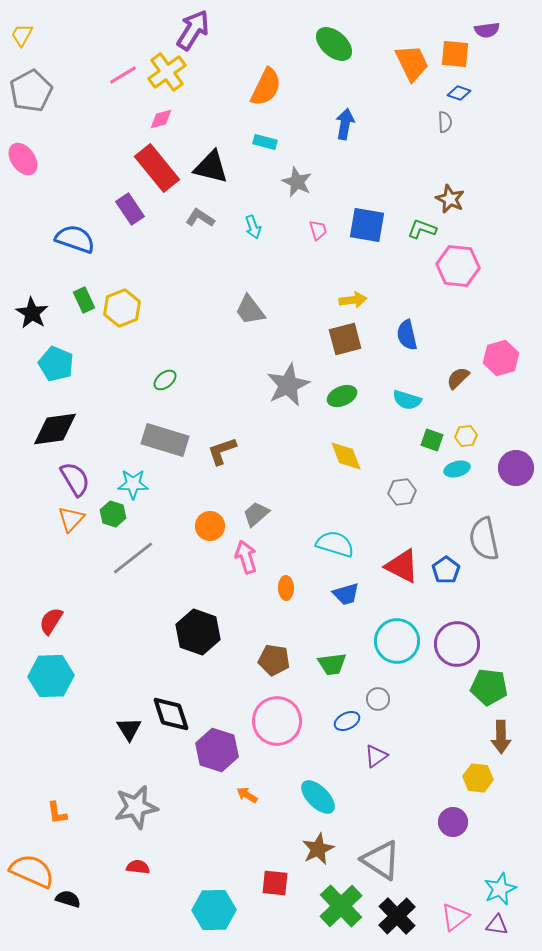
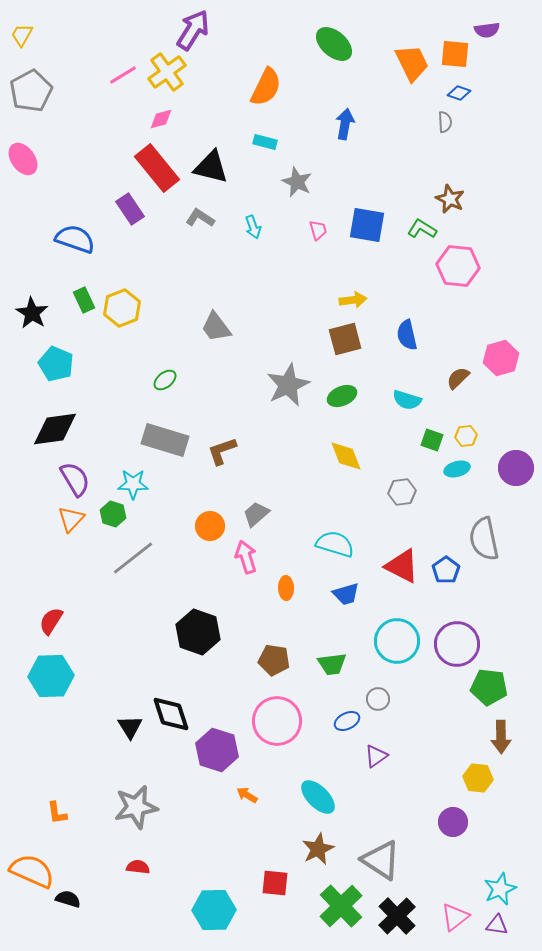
green L-shape at (422, 229): rotated 12 degrees clockwise
gray trapezoid at (250, 310): moved 34 px left, 17 px down
black triangle at (129, 729): moved 1 px right, 2 px up
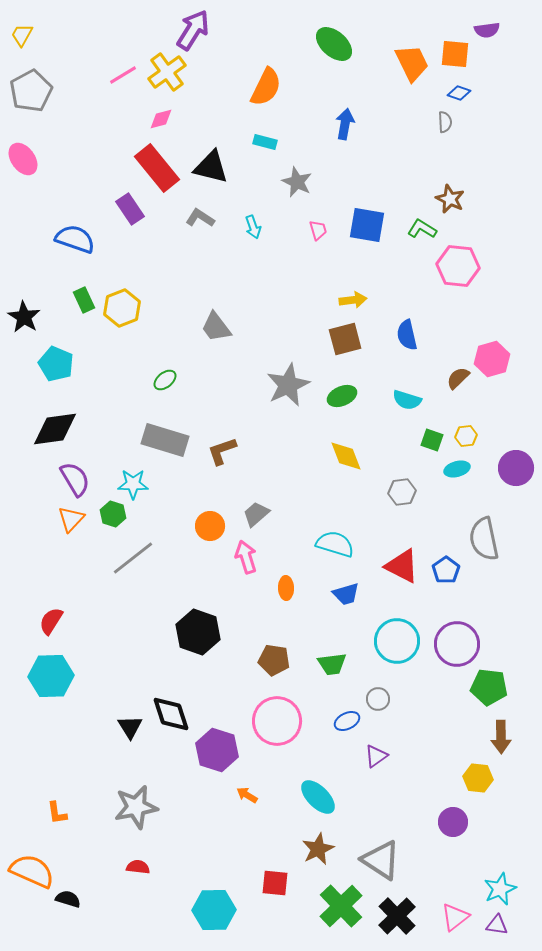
black star at (32, 313): moved 8 px left, 4 px down
pink hexagon at (501, 358): moved 9 px left, 1 px down
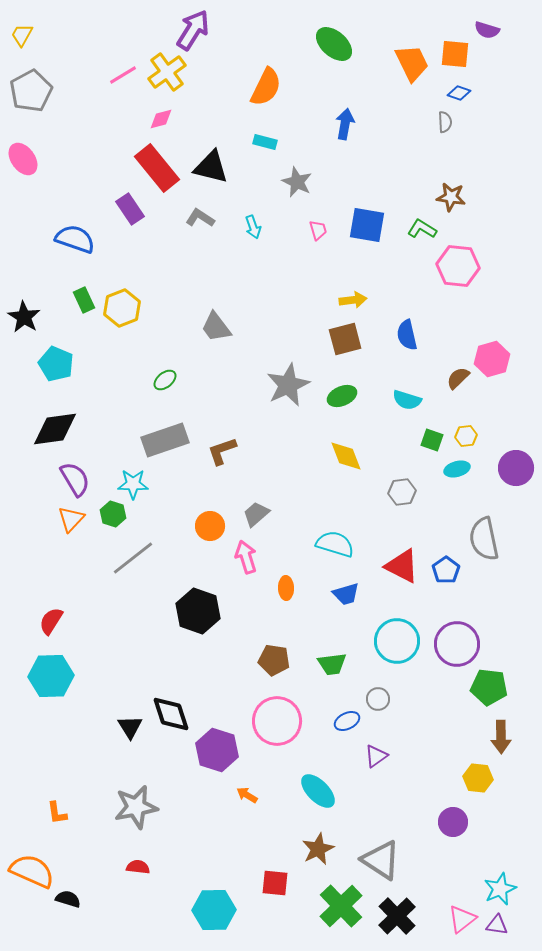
purple semicircle at (487, 30): rotated 25 degrees clockwise
brown star at (450, 199): moved 1 px right, 2 px up; rotated 16 degrees counterclockwise
gray rectangle at (165, 440): rotated 36 degrees counterclockwise
black hexagon at (198, 632): moved 21 px up
cyan ellipse at (318, 797): moved 6 px up
pink triangle at (455, 917): moved 7 px right, 2 px down
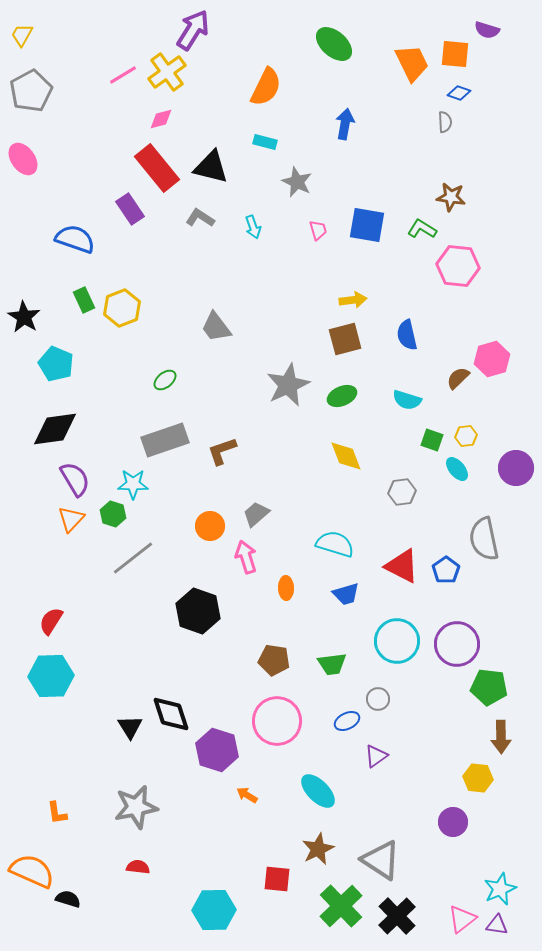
cyan ellipse at (457, 469): rotated 65 degrees clockwise
red square at (275, 883): moved 2 px right, 4 px up
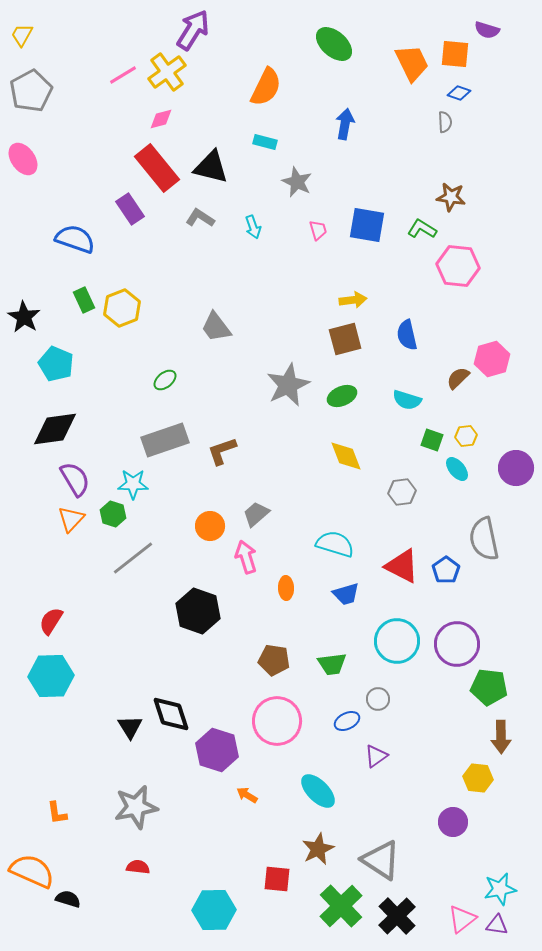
cyan star at (500, 889): rotated 12 degrees clockwise
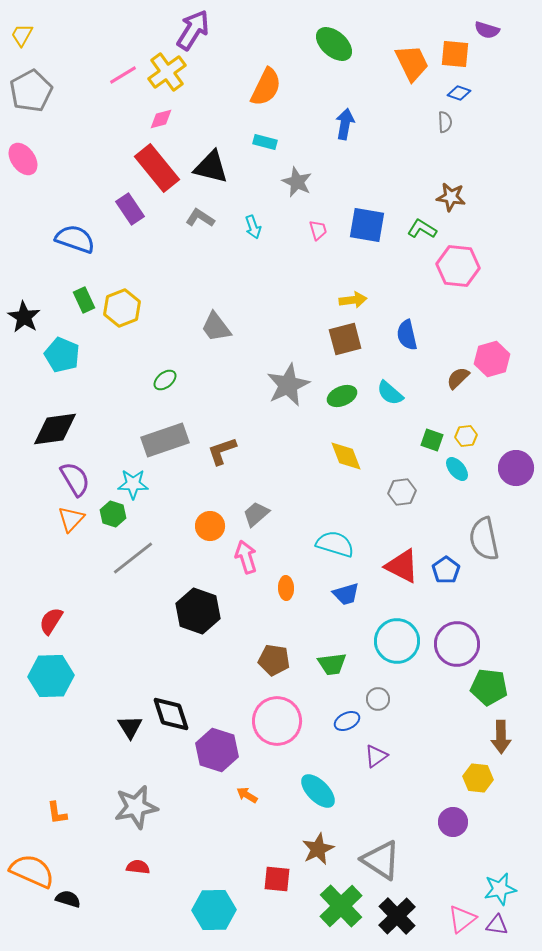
cyan pentagon at (56, 364): moved 6 px right, 9 px up
cyan semicircle at (407, 400): moved 17 px left, 7 px up; rotated 24 degrees clockwise
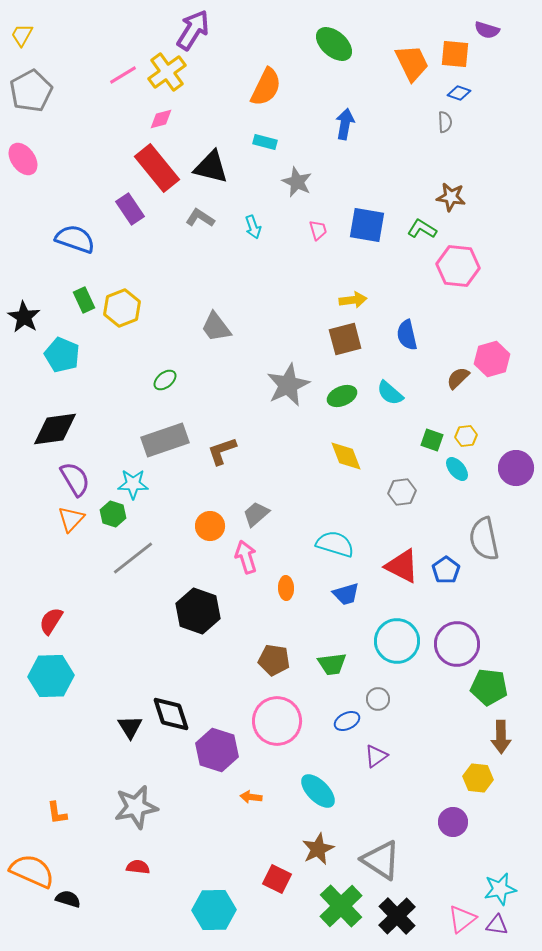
orange arrow at (247, 795): moved 4 px right, 2 px down; rotated 25 degrees counterclockwise
red square at (277, 879): rotated 20 degrees clockwise
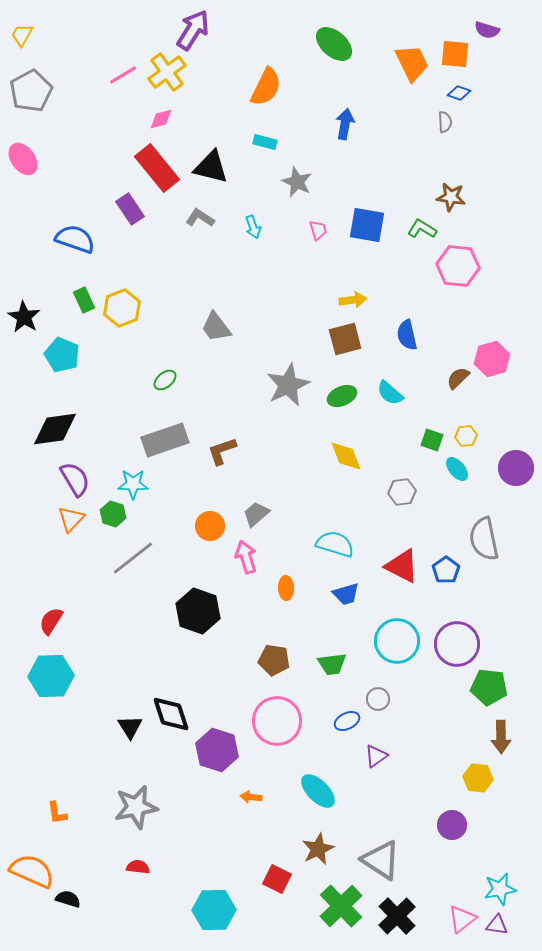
purple circle at (453, 822): moved 1 px left, 3 px down
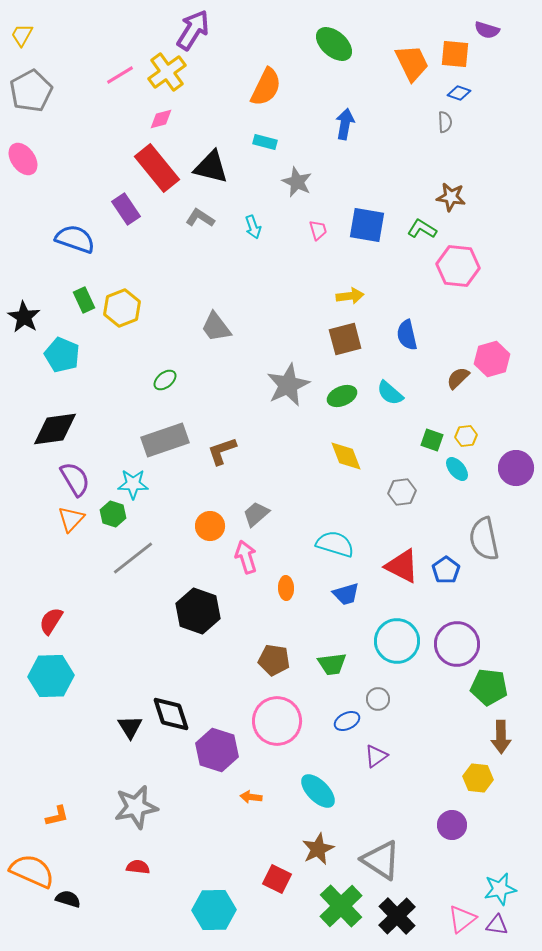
pink line at (123, 75): moved 3 px left
purple rectangle at (130, 209): moved 4 px left
yellow arrow at (353, 300): moved 3 px left, 4 px up
orange L-shape at (57, 813): moved 3 px down; rotated 95 degrees counterclockwise
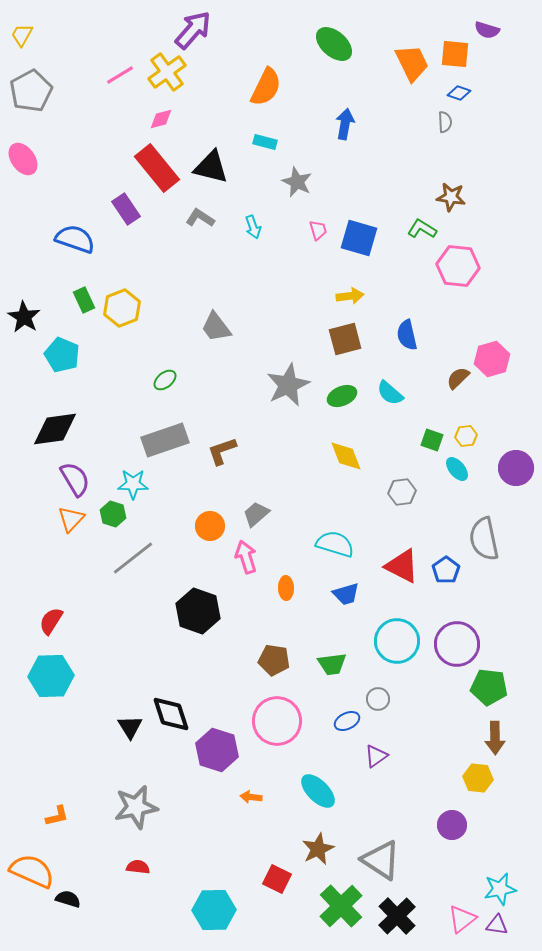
purple arrow at (193, 30): rotated 9 degrees clockwise
blue square at (367, 225): moved 8 px left, 13 px down; rotated 6 degrees clockwise
brown arrow at (501, 737): moved 6 px left, 1 px down
